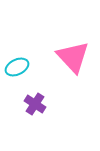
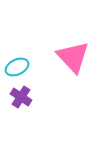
purple cross: moved 14 px left, 7 px up
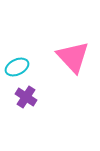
purple cross: moved 5 px right
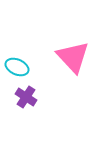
cyan ellipse: rotated 50 degrees clockwise
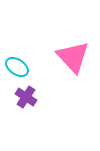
cyan ellipse: rotated 10 degrees clockwise
